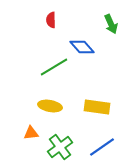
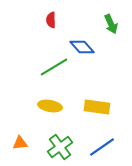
orange triangle: moved 11 px left, 10 px down
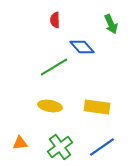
red semicircle: moved 4 px right
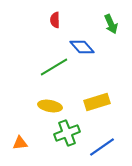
yellow rectangle: moved 5 px up; rotated 25 degrees counterclockwise
green cross: moved 7 px right, 14 px up; rotated 15 degrees clockwise
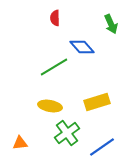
red semicircle: moved 2 px up
green cross: rotated 15 degrees counterclockwise
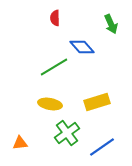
yellow ellipse: moved 2 px up
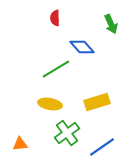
green line: moved 2 px right, 2 px down
orange triangle: moved 1 px down
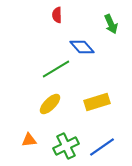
red semicircle: moved 2 px right, 3 px up
yellow ellipse: rotated 55 degrees counterclockwise
green cross: moved 1 px left, 13 px down; rotated 10 degrees clockwise
orange triangle: moved 9 px right, 4 px up
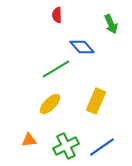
yellow rectangle: moved 1 px left, 1 px up; rotated 50 degrees counterclockwise
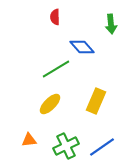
red semicircle: moved 2 px left, 2 px down
green arrow: rotated 18 degrees clockwise
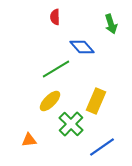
green arrow: rotated 12 degrees counterclockwise
yellow ellipse: moved 3 px up
green cross: moved 5 px right, 22 px up; rotated 20 degrees counterclockwise
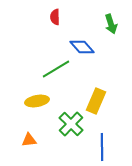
yellow ellipse: moved 13 px left; rotated 35 degrees clockwise
blue line: rotated 56 degrees counterclockwise
